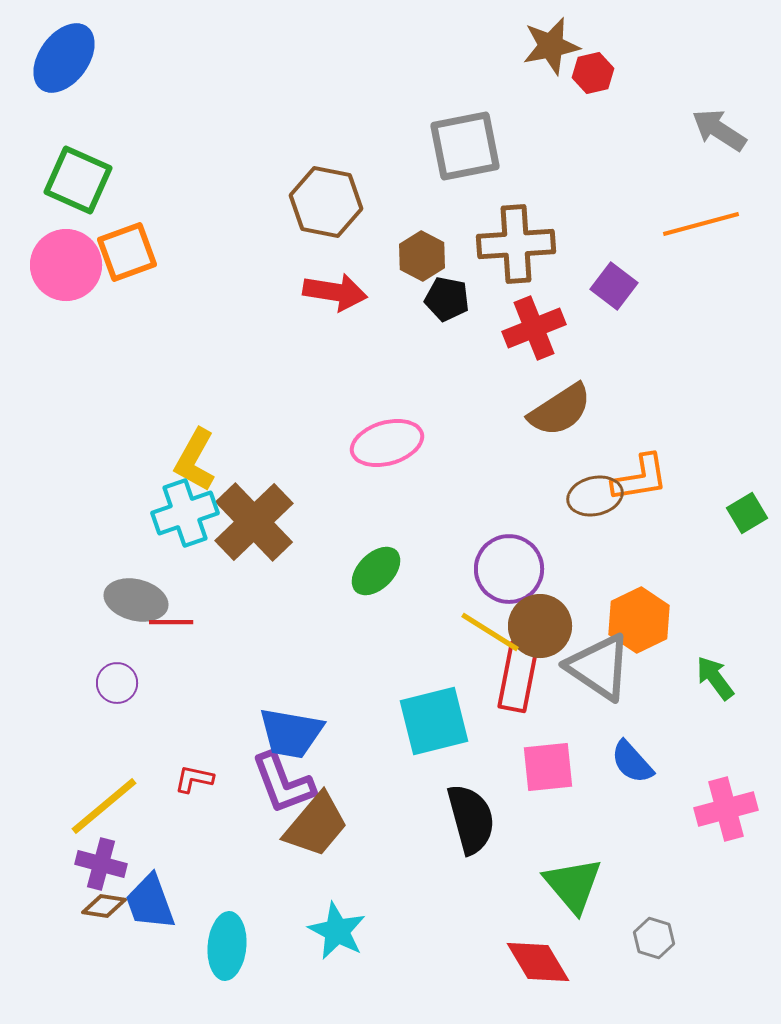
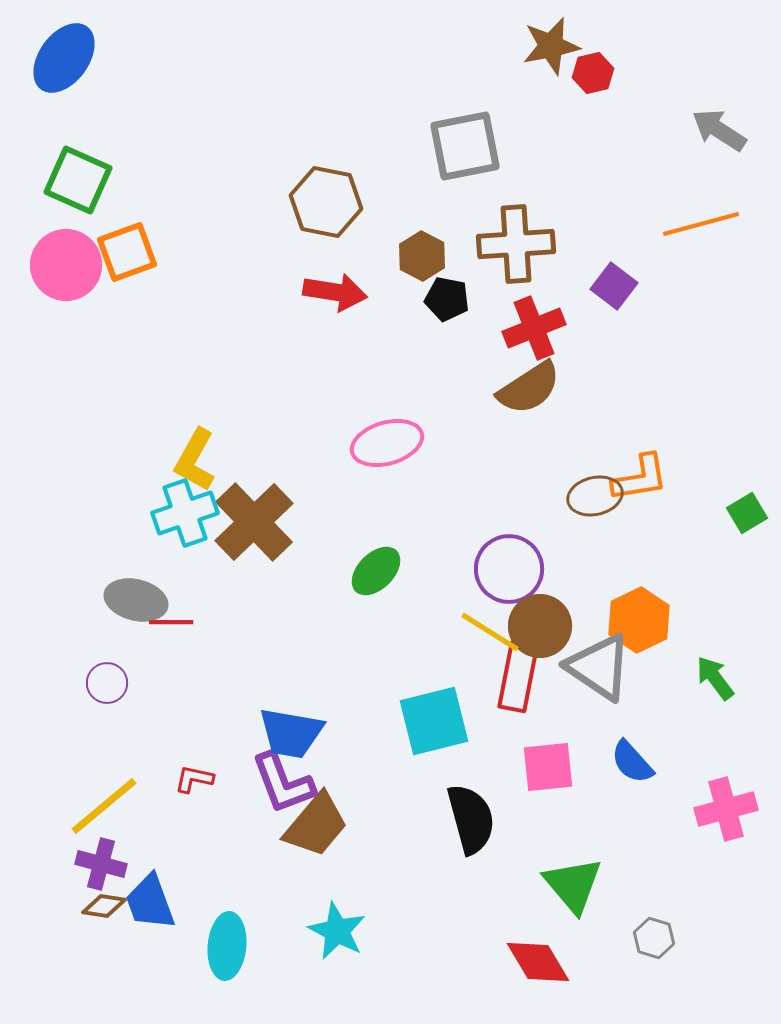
brown semicircle at (560, 410): moved 31 px left, 22 px up
purple circle at (117, 683): moved 10 px left
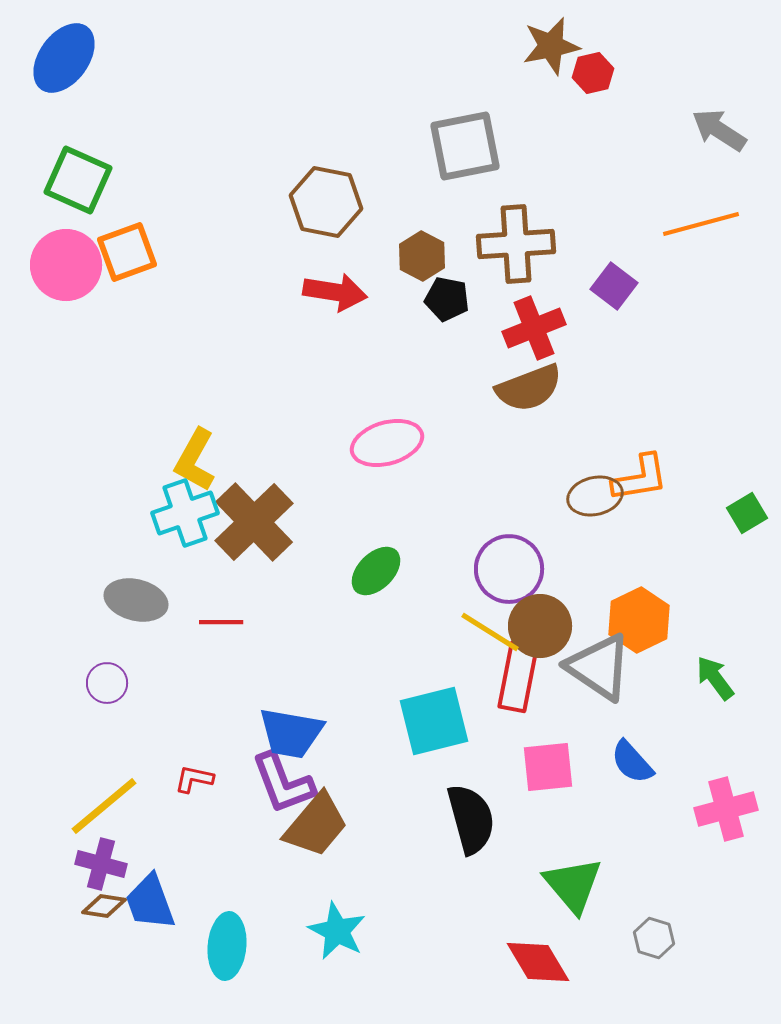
brown semicircle at (529, 388): rotated 12 degrees clockwise
red line at (171, 622): moved 50 px right
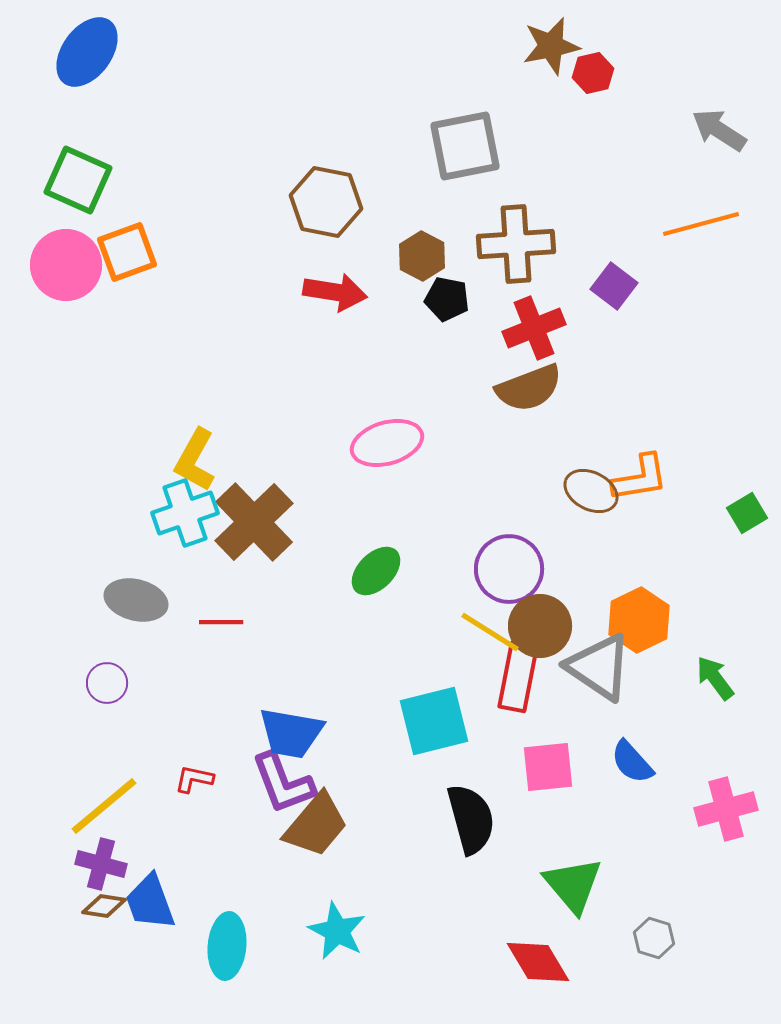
blue ellipse at (64, 58): moved 23 px right, 6 px up
brown ellipse at (595, 496): moved 4 px left, 5 px up; rotated 40 degrees clockwise
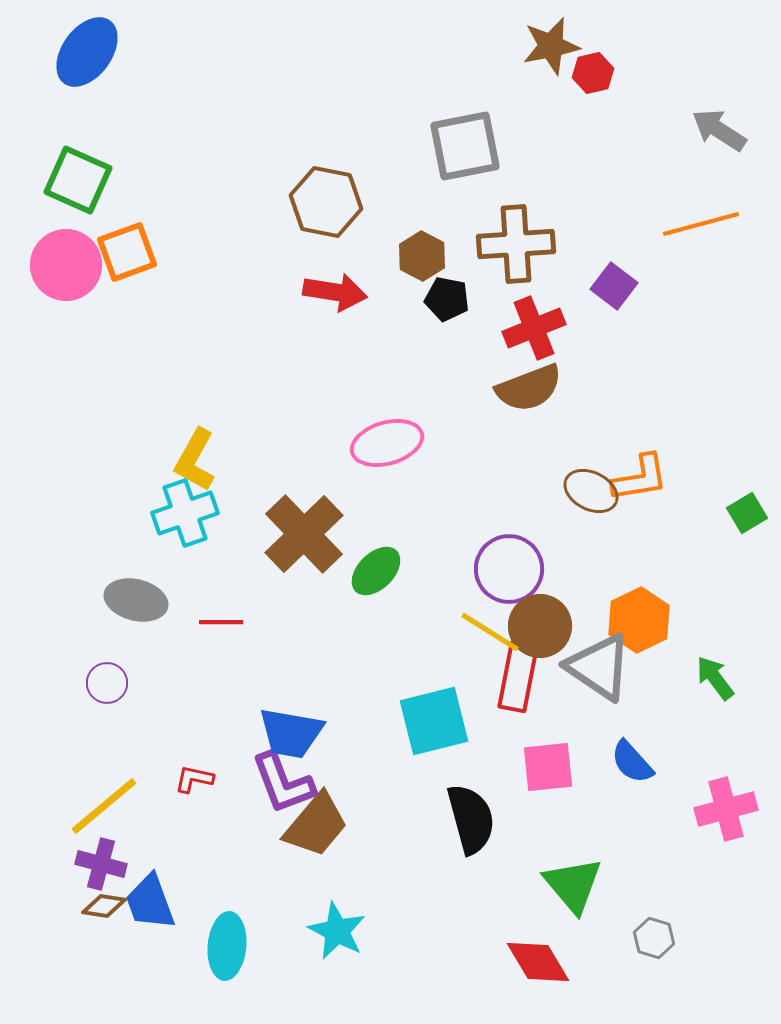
brown cross at (254, 522): moved 50 px right, 12 px down
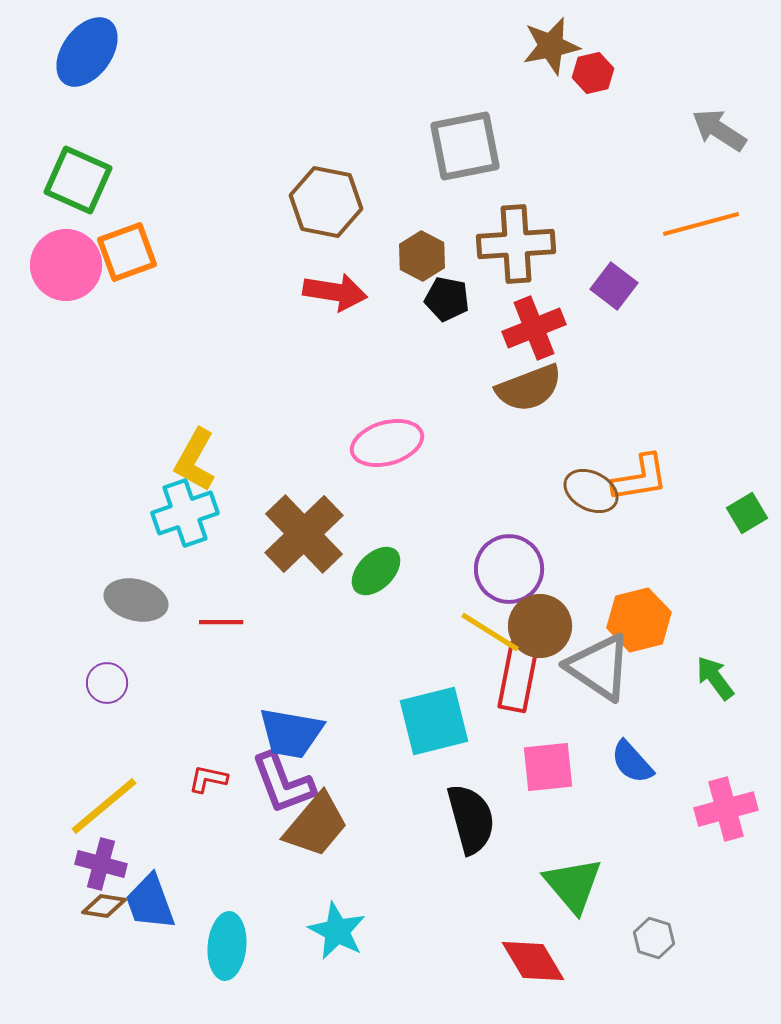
orange hexagon at (639, 620): rotated 12 degrees clockwise
red L-shape at (194, 779): moved 14 px right
red diamond at (538, 962): moved 5 px left, 1 px up
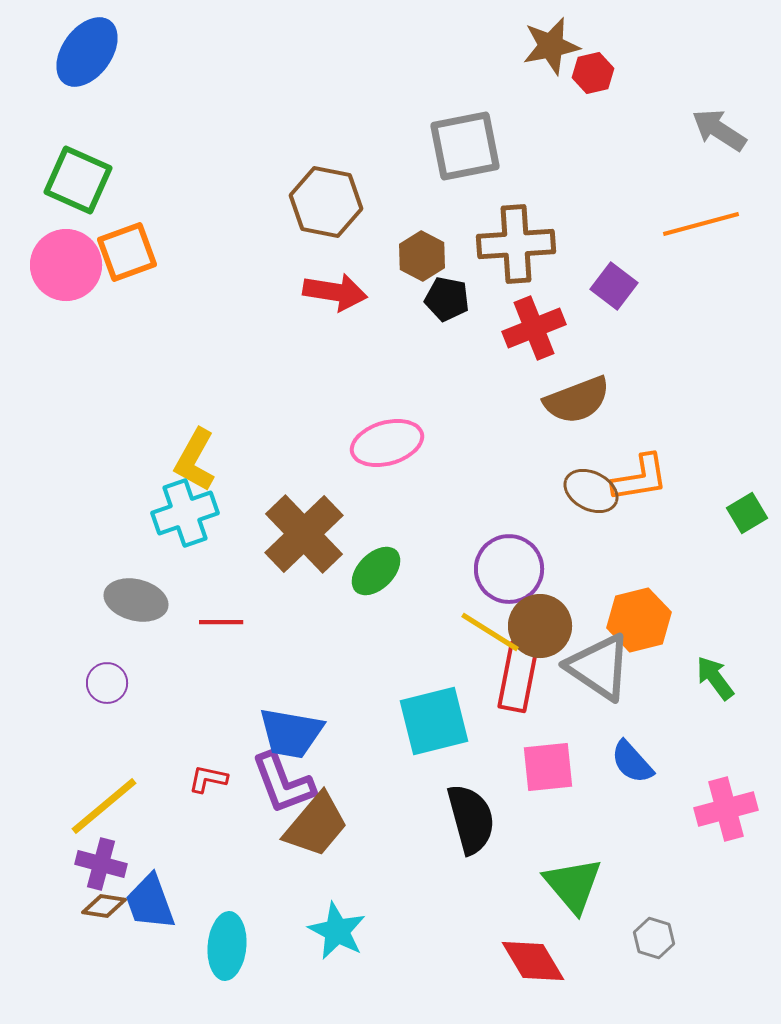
brown semicircle at (529, 388): moved 48 px right, 12 px down
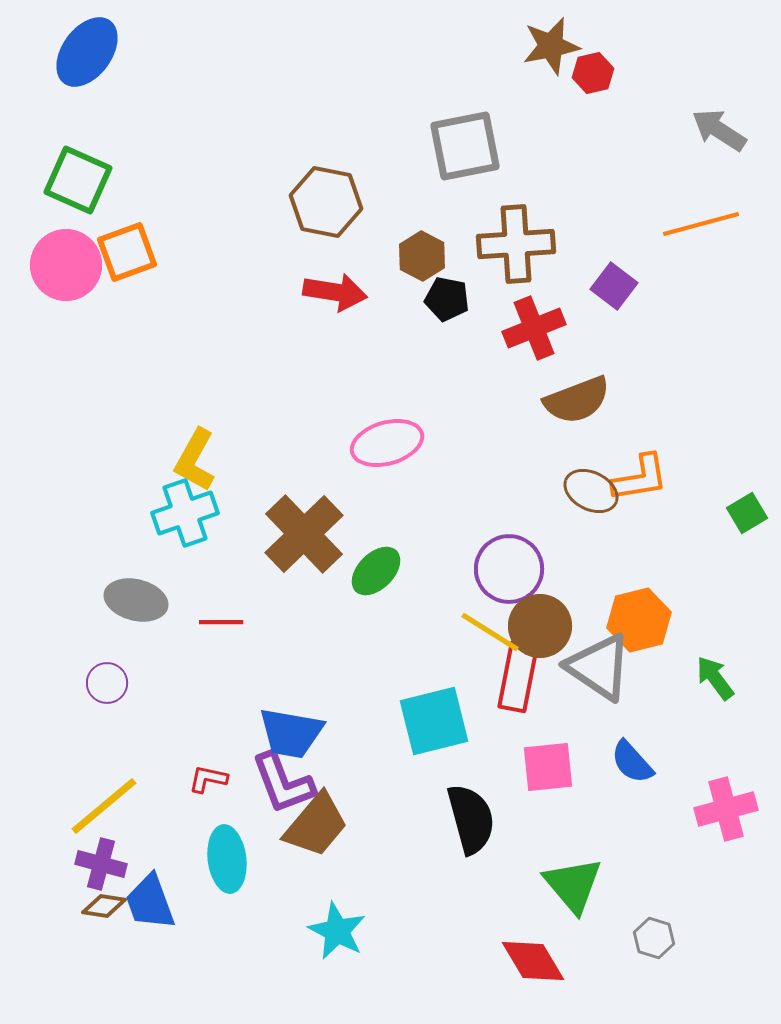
cyan ellipse at (227, 946): moved 87 px up; rotated 12 degrees counterclockwise
